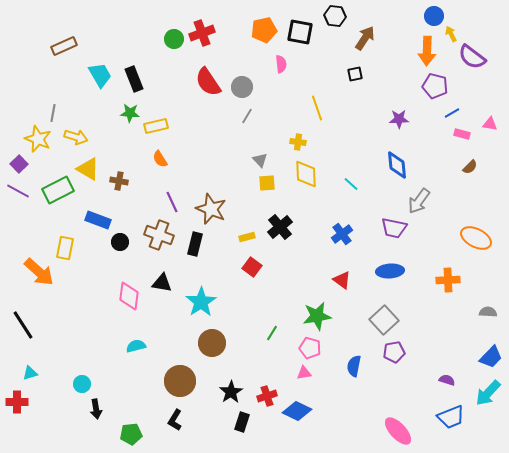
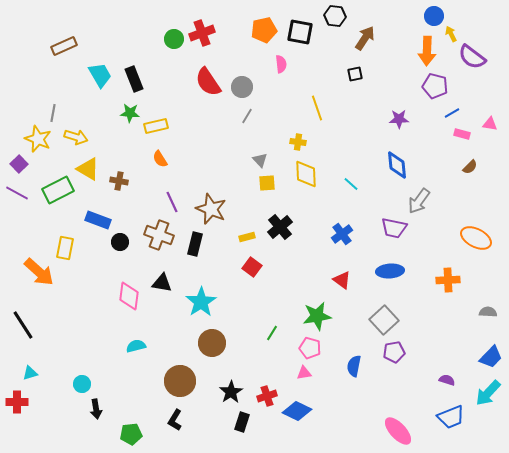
purple line at (18, 191): moved 1 px left, 2 px down
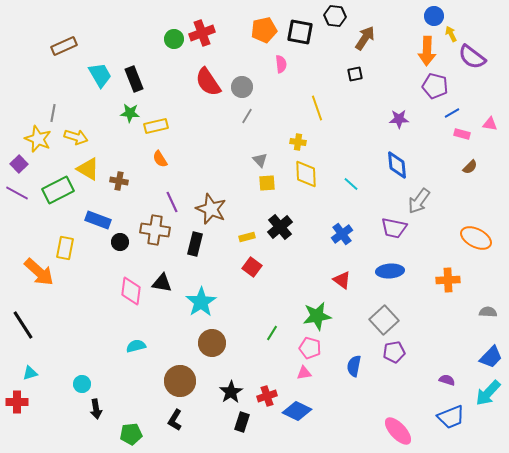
brown cross at (159, 235): moved 4 px left, 5 px up; rotated 12 degrees counterclockwise
pink diamond at (129, 296): moved 2 px right, 5 px up
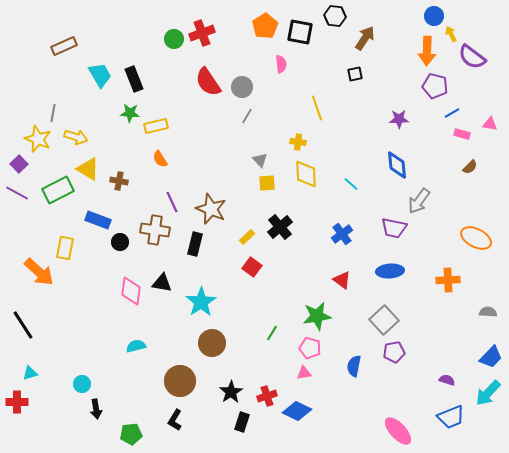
orange pentagon at (264, 30): moved 1 px right, 4 px up; rotated 20 degrees counterclockwise
yellow rectangle at (247, 237): rotated 28 degrees counterclockwise
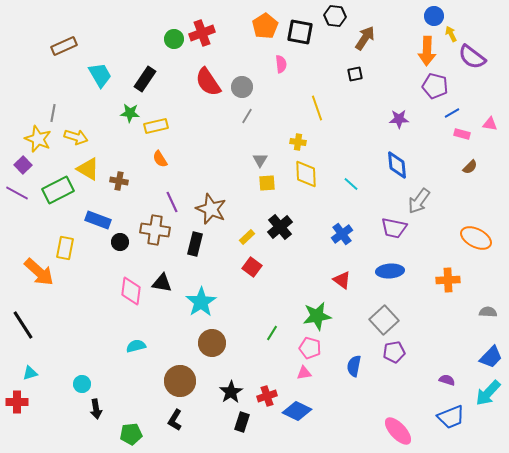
black rectangle at (134, 79): moved 11 px right; rotated 55 degrees clockwise
gray triangle at (260, 160): rotated 14 degrees clockwise
purple square at (19, 164): moved 4 px right, 1 px down
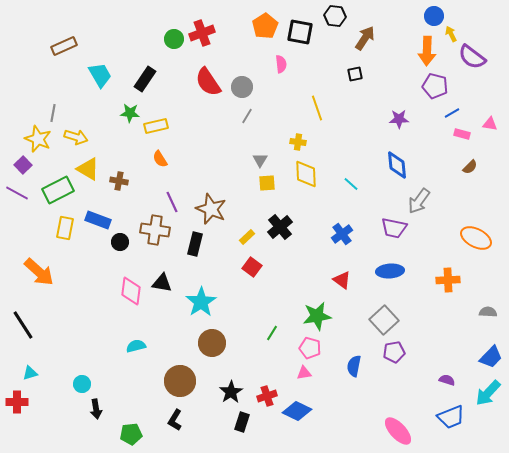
yellow rectangle at (65, 248): moved 20 px up
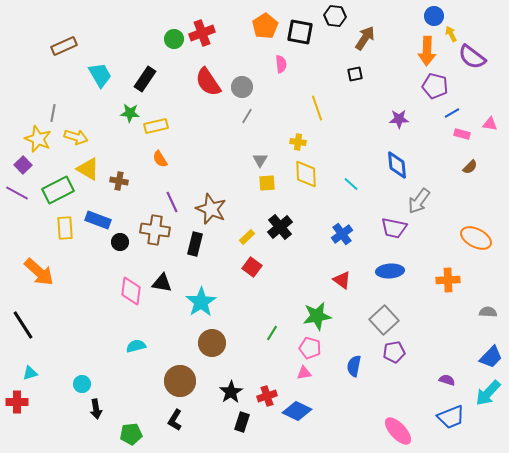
yellow rectangle at (65, 228): rotated 15 degrees counterclockwise
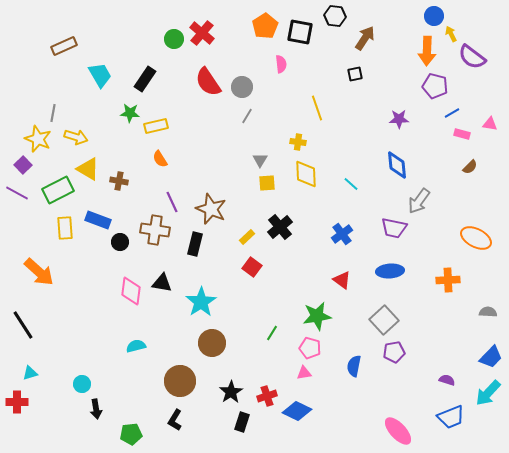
red cross at (202, 33): rotated 30 degrees counterclockwise
